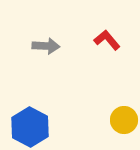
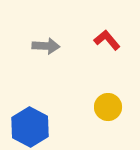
yellow circle: moved 16 px left, 13 px up
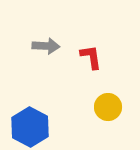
red L-shape: moved 16 px left, 17 px down; rotated 32 degrees clockwise
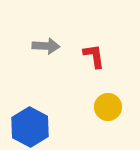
red L-shape: moved 3 px right, 1 px up
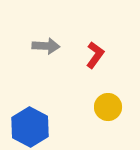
red L-shape: moved 1 px right, 1 px up; rotated 44 degrees clockwise
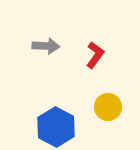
blue hexagon: moved 26 px right
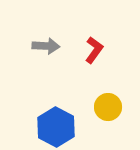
red L-shape: moved 1 px left, 5 px up
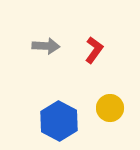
yellow circle: moved 2 px right, 1 px down
blue hexagon: moved 3 px right, 6 px up
